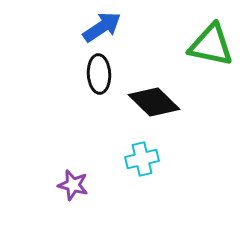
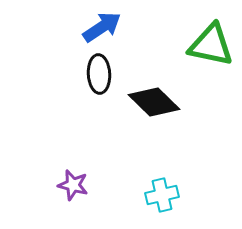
cyan cross: moved 20 px right, 36 px down
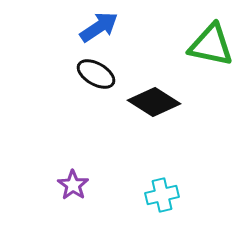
blue arrow: moved 3 px left
black ellipse: moved 3 px left; rotated 57 degrees counterclockwise
black diamond: rotated 12 degrees counterclockwise
purple star: rotated 20 degrees clockwise
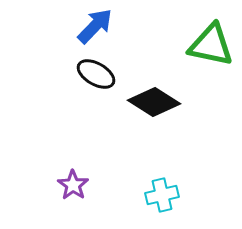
blue arrow: moved 4 px left, 1 px up; rotated 12 degrees counterclockwise
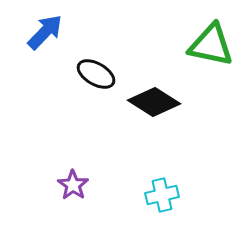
blue arrow: moved 50 px left, 6 px down
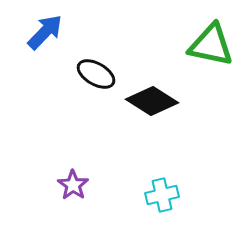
black diamond: moved 2 px left, 1 px up
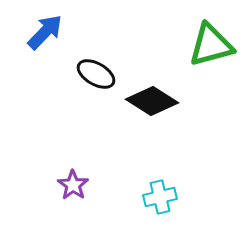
green triangle: rotated 27 degrees counterclockwise
cyan cross: moved 2 px left, 2 px down
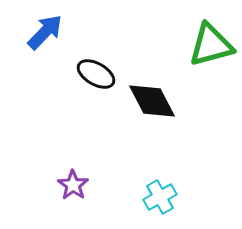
black diamond: rotated 30 degrees clockwise
cyan cross: rotated 16 degrees counterclockwise
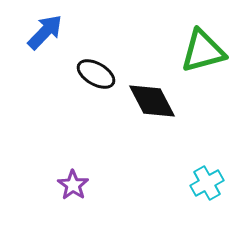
green triangle: moved 8 px left, 6 px down
cyan cross: moved 47 px right, 14 px up
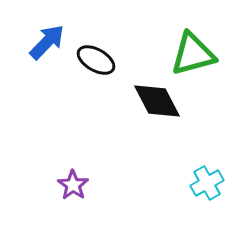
blue arrow: moved 2 px right, 10 px down
green triangle: moved 10 px left, 3 px down
black ellipse: moved 14 px up
black diamond: moved 5 px right
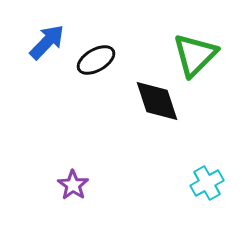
green triangle: moved 2 px right, 1 px down; rotated 30 degrees counterclockwise
black ellipse: rotated 60 degrees counterclockwise
black diamond: rotated 9 degrees clockwise
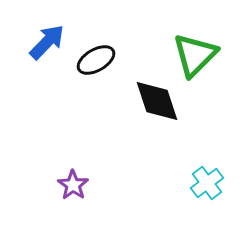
cyan cross: rotated 8 degrees counterclockwise
